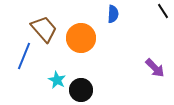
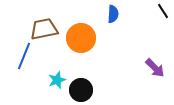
brown trapezoid: rotated 60 degrees counterclockwise
cyan star: rotated 24 degrees clockwise
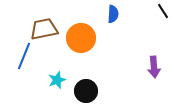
purple arrow: moved 1 px left, 1 px up; rotated 40 degrees clockwise
black circle: moved 5 px right, 1 px down
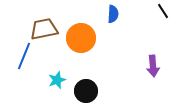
purple arrow: moved 1 px left, 1 px up
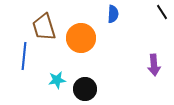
black line: moved 1 px left, 1 px down
brown trapezoid: moved 2 px up; rotated 96 degrees counterclockwise
blue line: rotated 16 degrees counterclockwise
purple arrow: moved 1 px right, 1 px up
cyan star: rotated 12 degrees clockwise
black circle: moved 1 px left, 2 px up
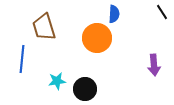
blue semicircle: moved 1 px right
orange circle: moved 16 px right
blue line: moved 2 px left, 3 px down
cyan star: moved 1 px down
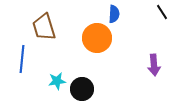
black circle: moved 3 px left
